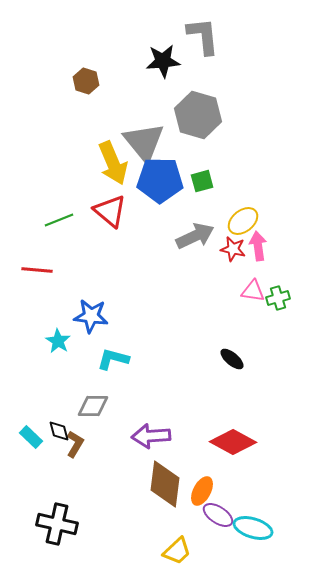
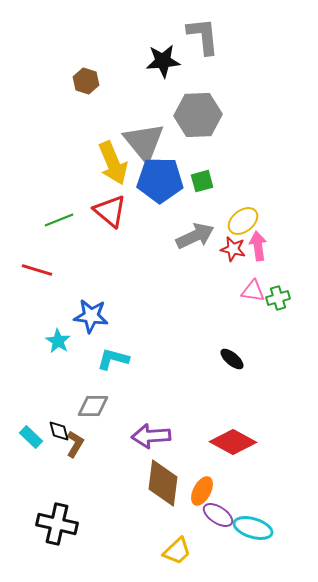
gray hexagon: rotated 18 degrees counterclockwise
red line: rotated 12 degrees clockwise
brown diamond: moved 2 px left, 1 px up
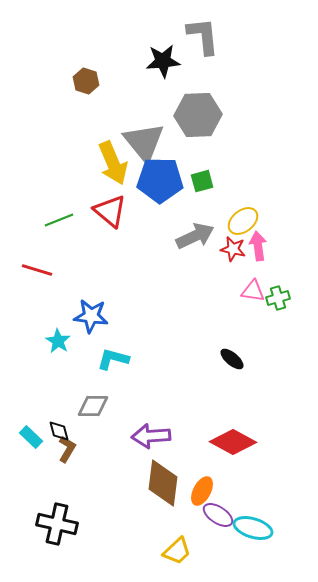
brown L-shape: moved 8 px left, 5 px down
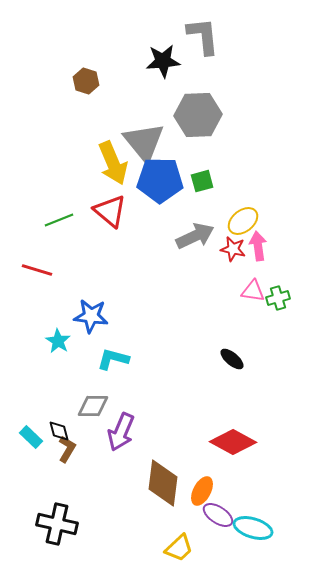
purple arrow: moved 30 px left, 4 px up; rotated 63 degrees counterclockwise
yellow trapezoid: moved 2 px right, 3 px up
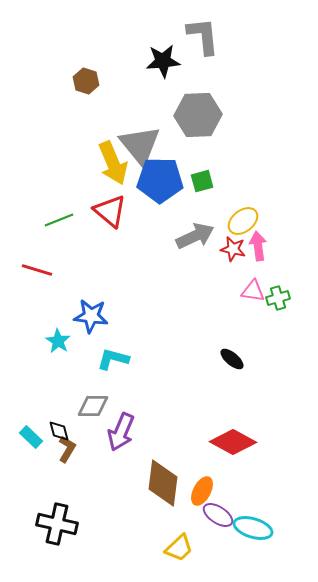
gray triangle: moved 4 px left, 3 px down
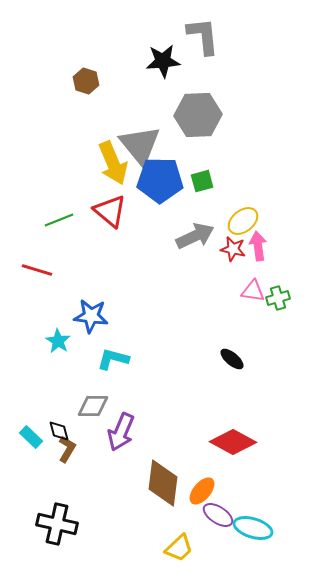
orange ellipse: rotated 12 degrees clockwise
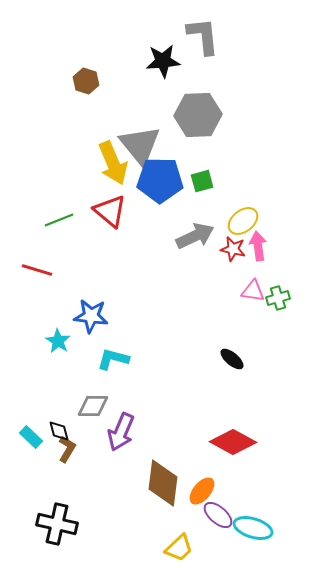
purple ellipse: rotated 8 degrees clockwise
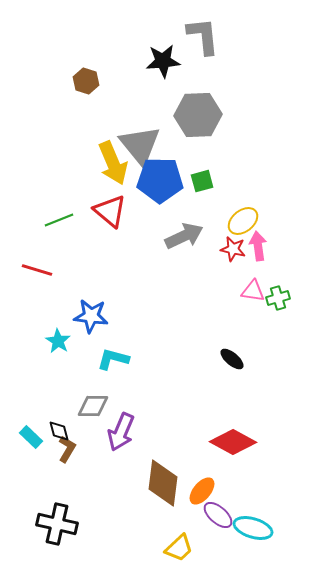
gray arrow: moved 11 px left
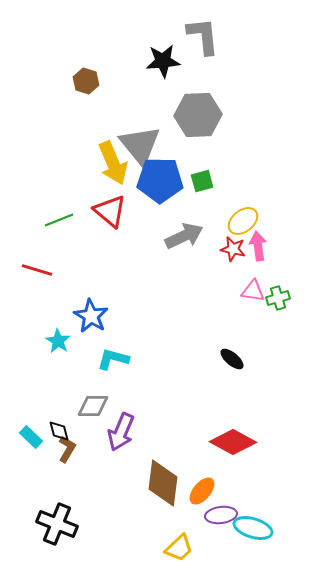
blue star: rotated 24 degrees clockwise
purple ellipse: moved 3 px right; rotated 48 degrees counterclockwise
black cross: rotated 9 degrees clockwise
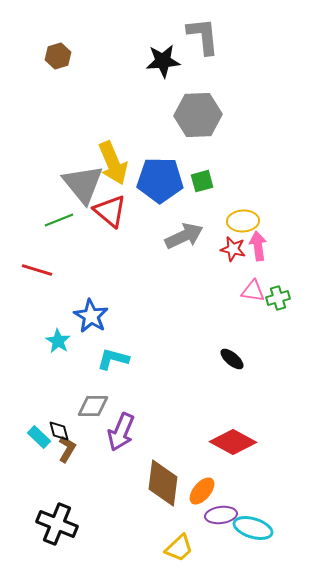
brown hexagon: moved 28 px left, 25 px up; rotated 25 degrees clockwise
gray triangle: moved 57 px left, 39 px down
yellow ellipse: rotated 36 degrees clockwise
cyan rectangle: moved 8 px right
